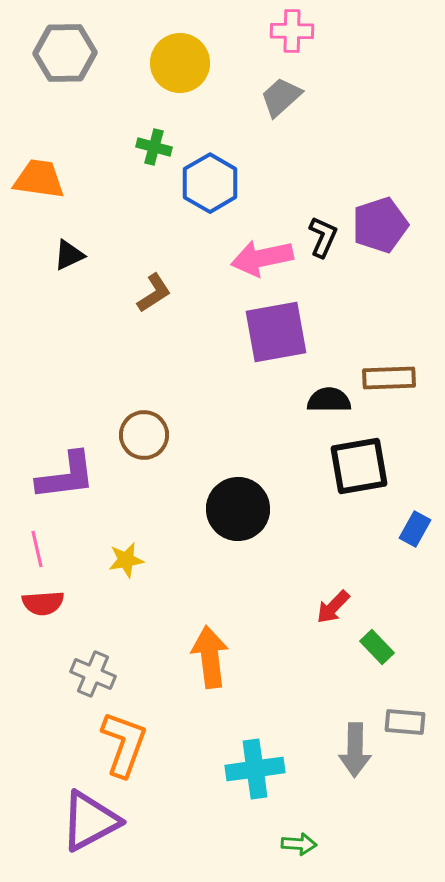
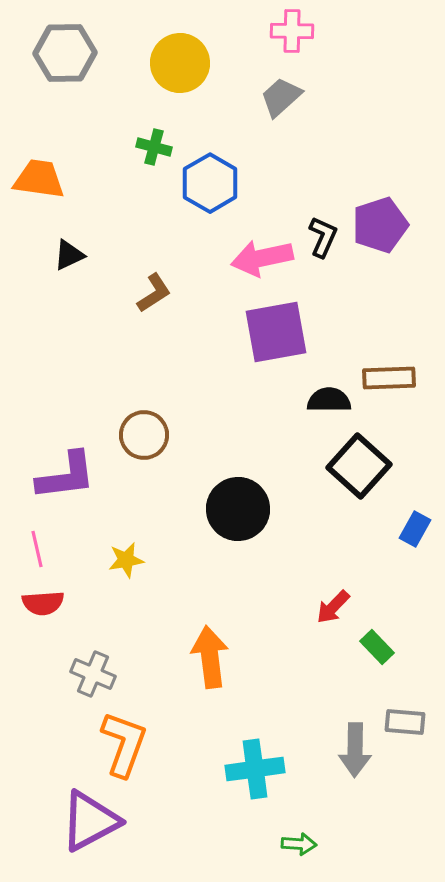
black square: rotated 38 degrees counterclockwise
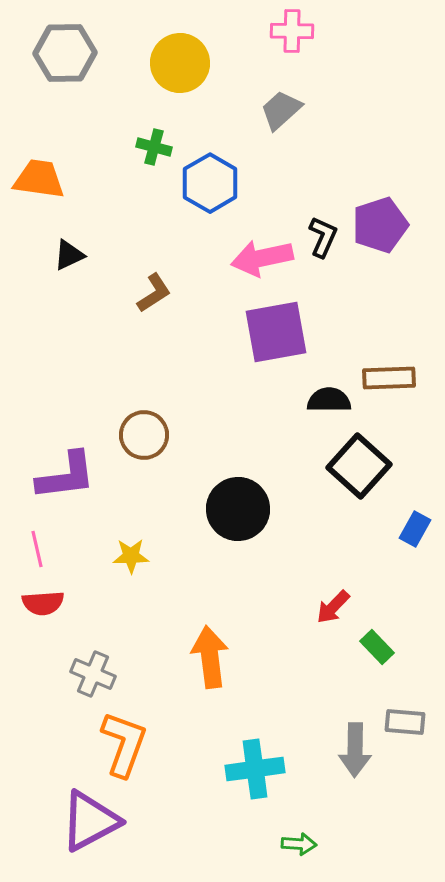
gray trapezoid: moved 13 px down
yellow star: moved 5 px right, 4 px up; rotated 9 degrees clockwise
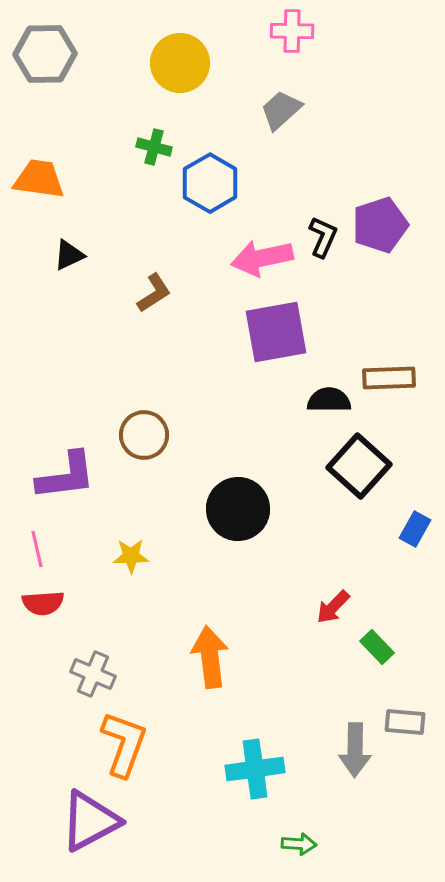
gray hexagon: moved 20 px left, 1 px down
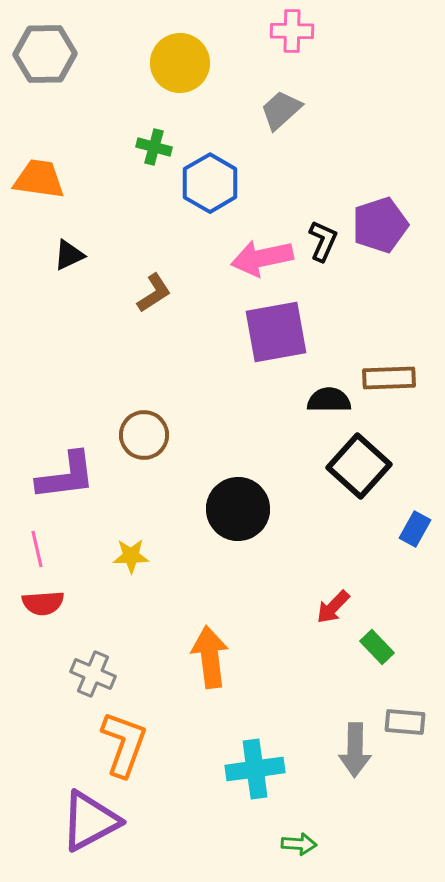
black L-shape: moved 4 px down
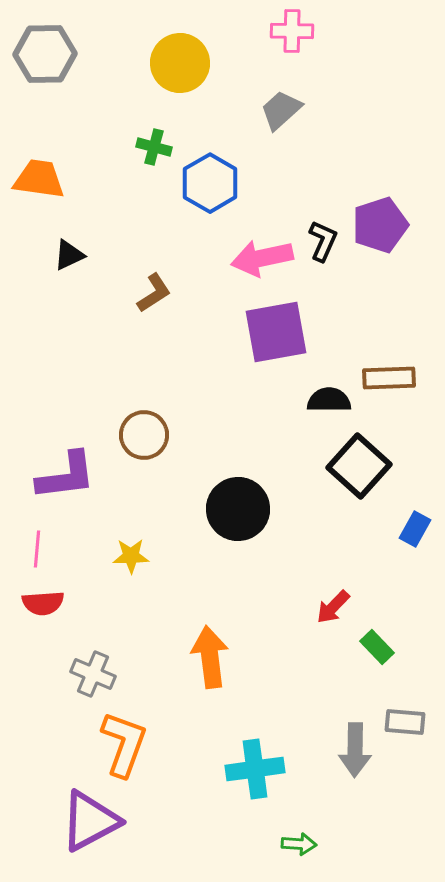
pink line: rotated 18 degrees clockwise
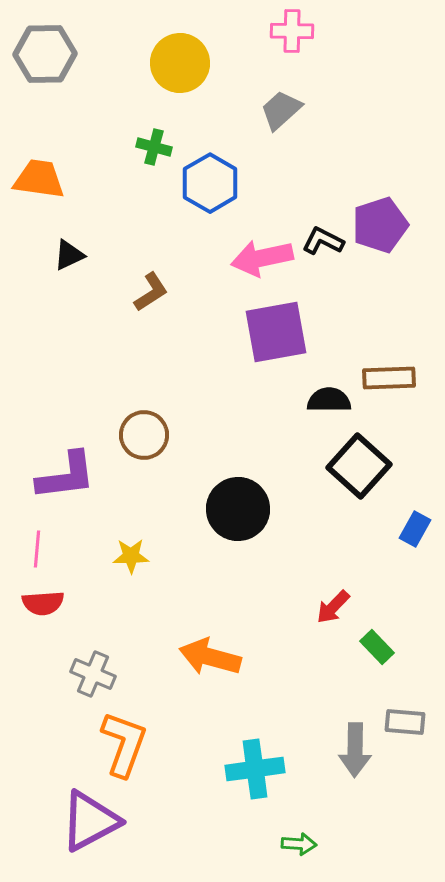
black L-shape: rotated 87 degrees counterclockwise
brown L-shape: moved 3 px left, 1 px up
orange arrow: rotated 68 degrees counterclockwise
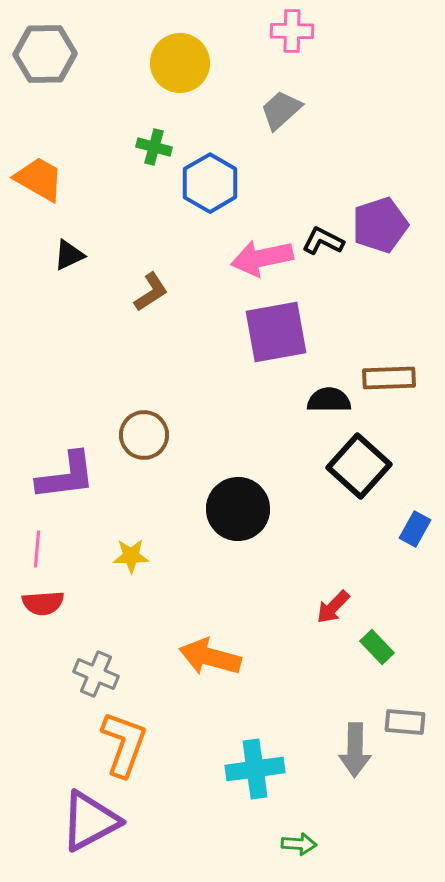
orange trapezoid: rotated 22 degrees clockwise
gray cross: moved 3 px right
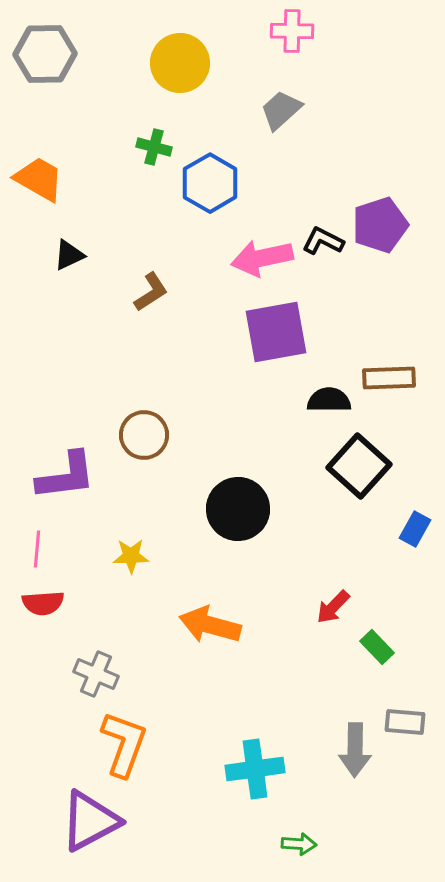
orange arrow: moved 32 px up
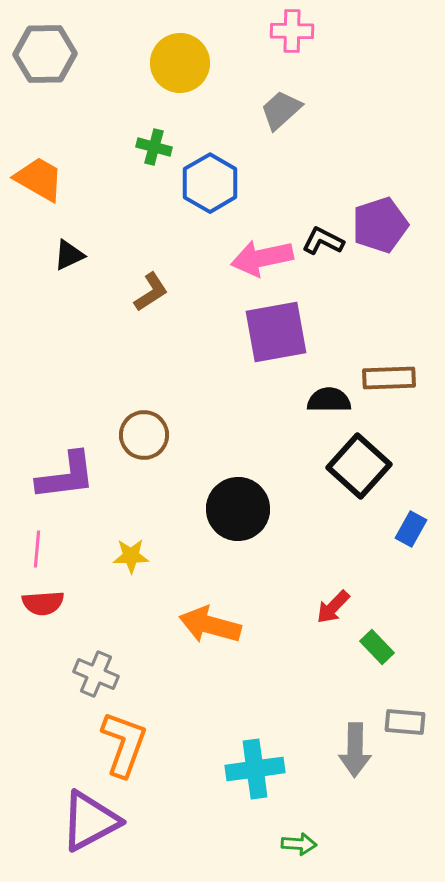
blue rectangle: moved 4 px left
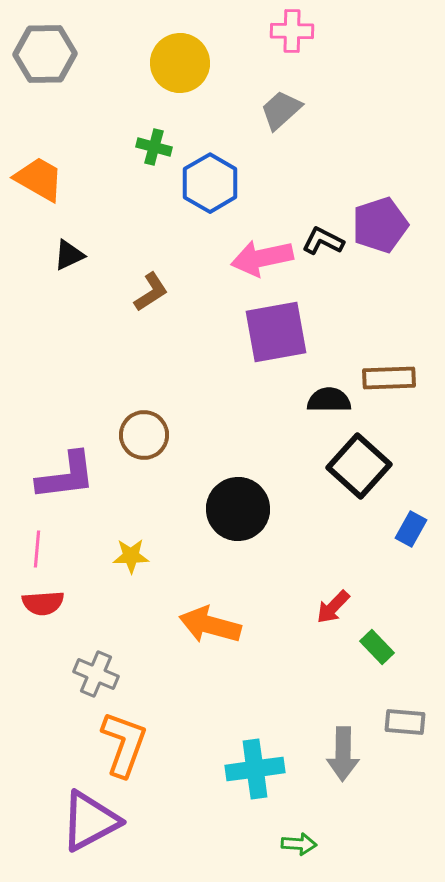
gray arrow: moved 12 px left, 4 px down
